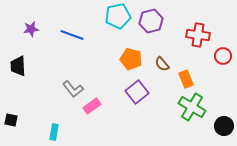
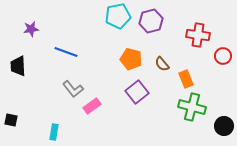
blue line: moved 6 px left, 17 px down
green cross: rotated 16 degrees counterclockwise
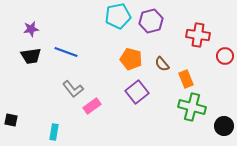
red circle: moved 2 px right
black trapezoid: moved 13 px right, 10 px up; rotated 95 degrees counterclockwise
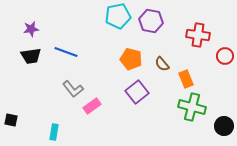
purple hexagon: rotated 25 degrees clockwise
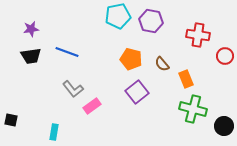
blue line: moved 1 px right
green cross: moved 1 px right, 2 px down
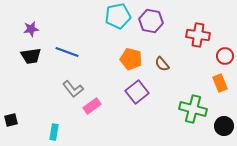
orange rectangle: moved 34 px right, 4 px down
black square: rotated 24 degrees counterclockwise
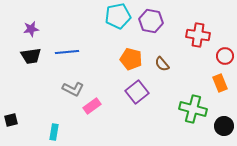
blue line: rotated 25 degrees counterclockwise
gray L-shape: rotated 25 degrees counterclockwise
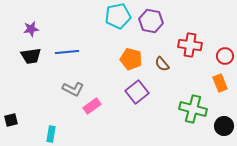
red cross: moved 8 px left, 10 px down
cyan rectangle: moved 3 px left, 2 px down
